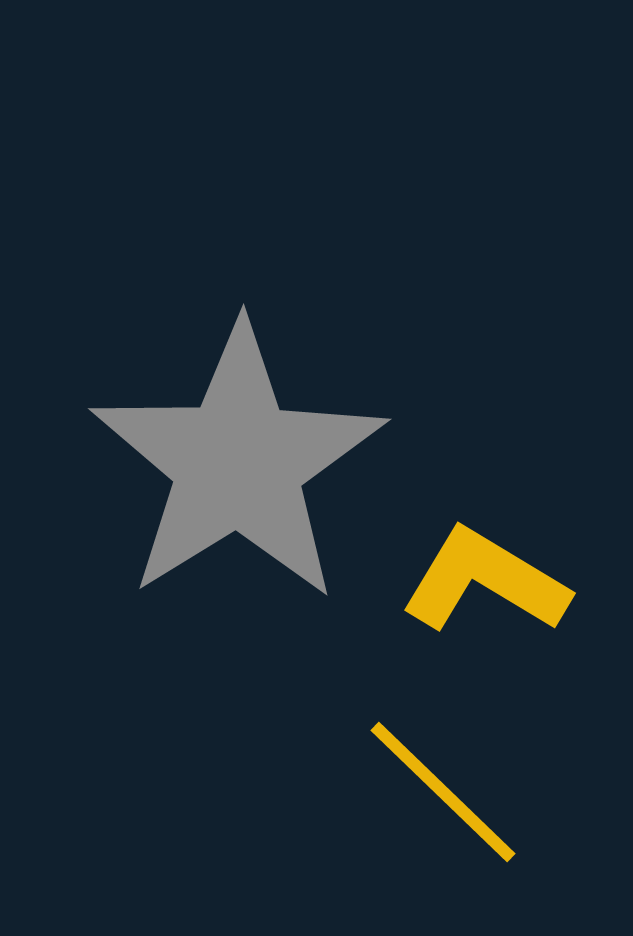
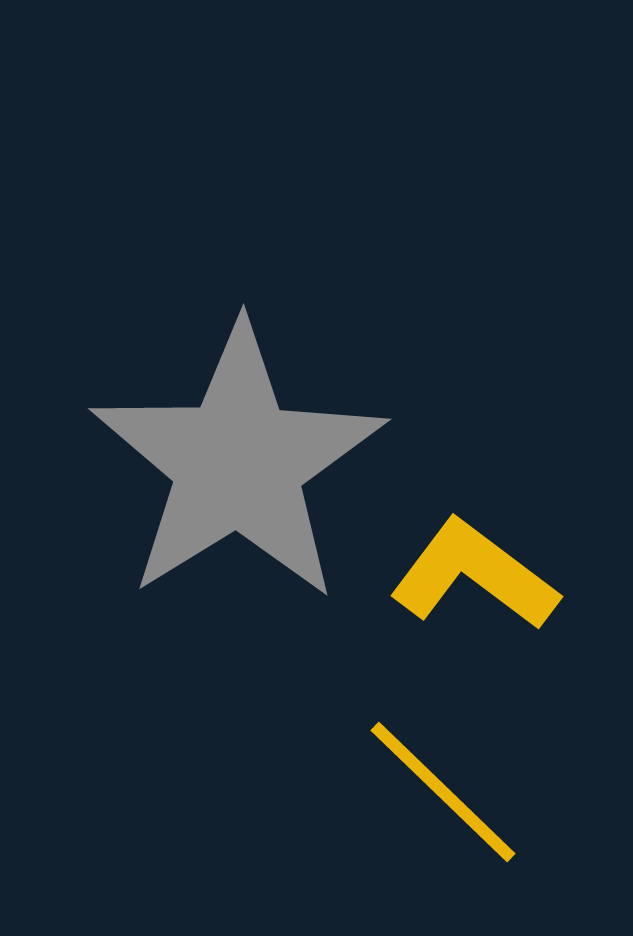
yellow L-shape: moved 11 px left, 6 px up; rotated 6 degrees clockwise
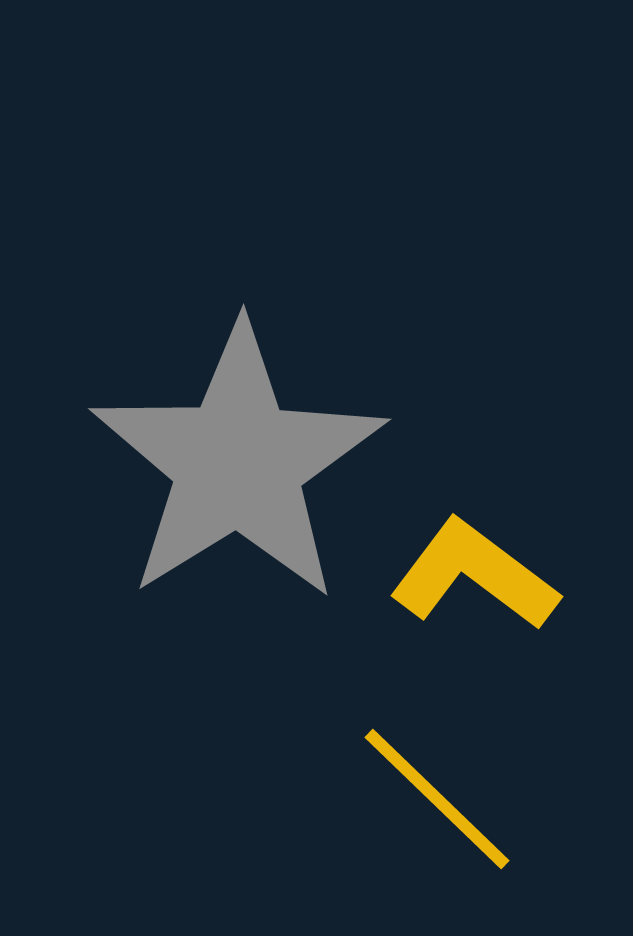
yellow line: moved 6 px left, 7 px down
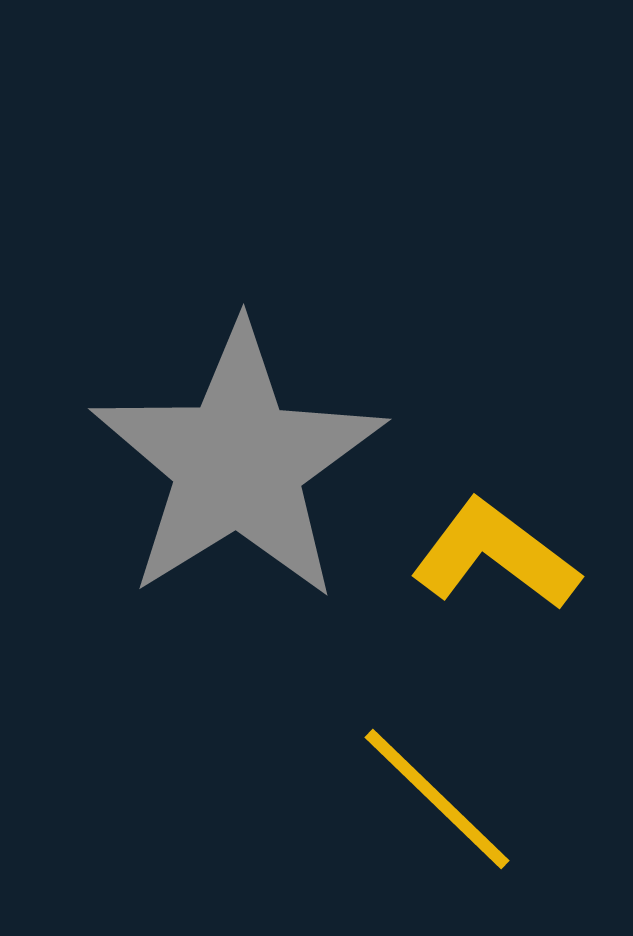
yellow L-shape: moved 21 px right, 20 px up
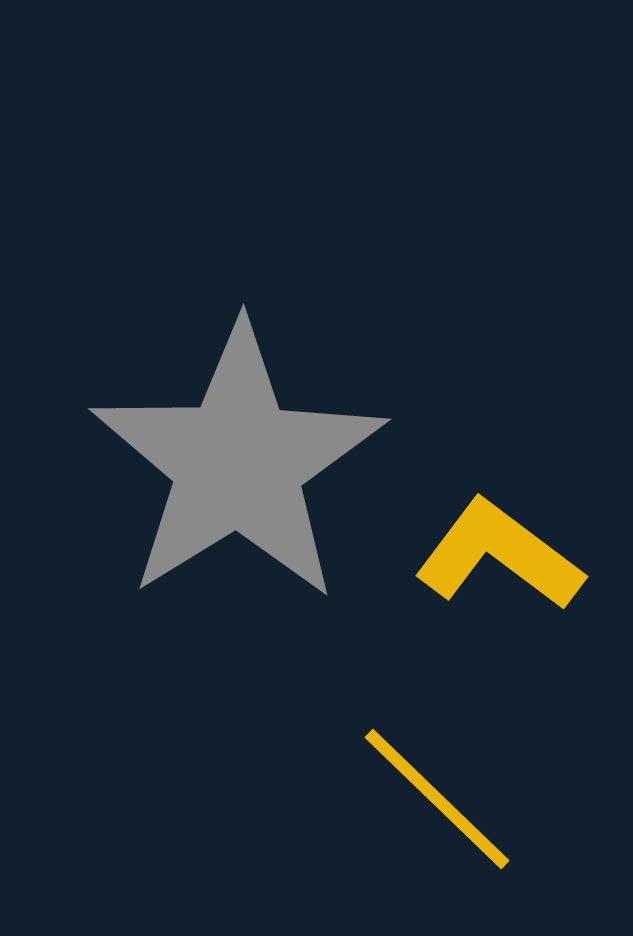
yellow L-shape: moved 4 px right
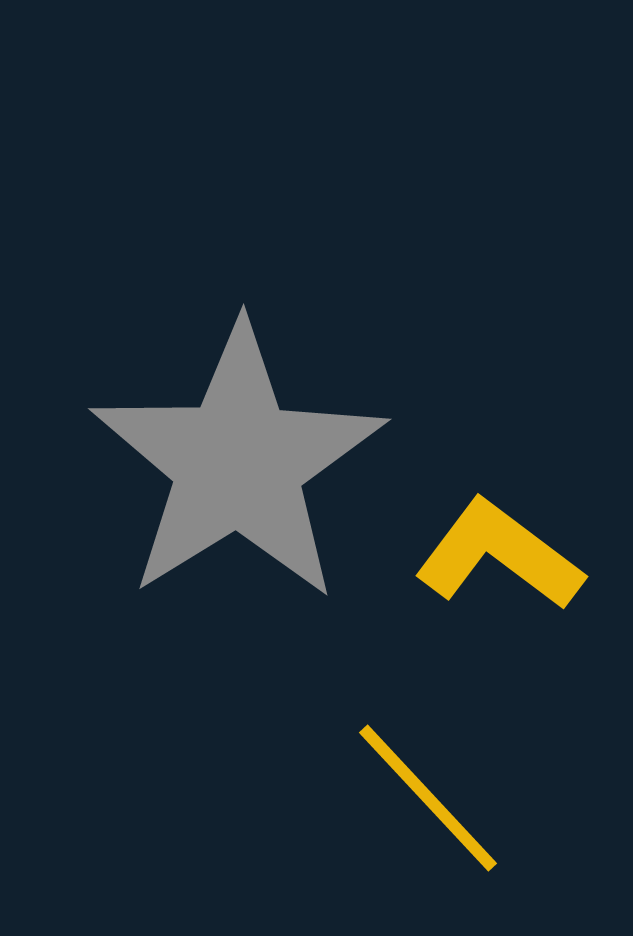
yellow line: moved 9 px left, 1 px up; rotated 3 degrees clockwise
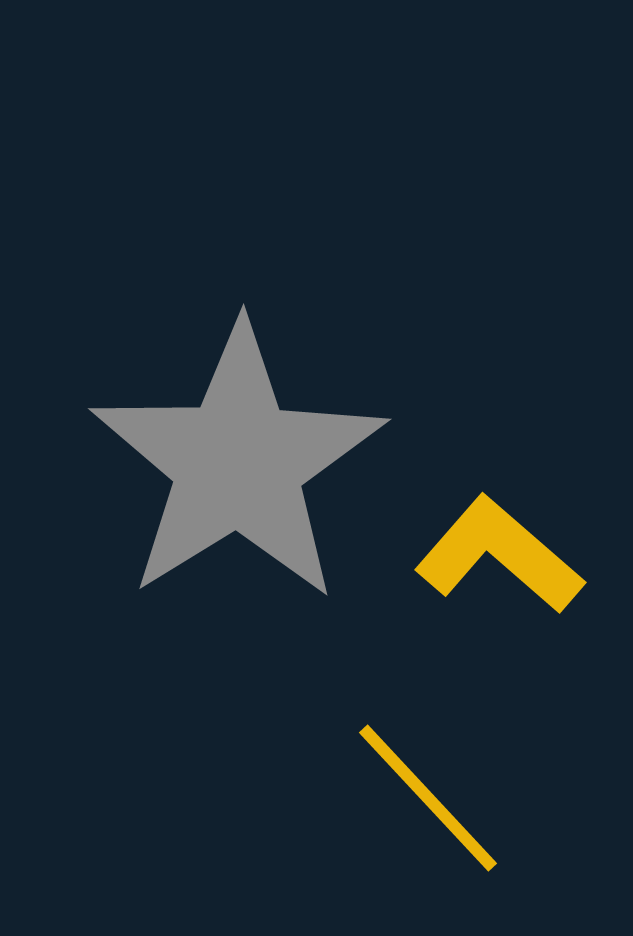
yellow L-shape: rotated 4 degrees clockwise
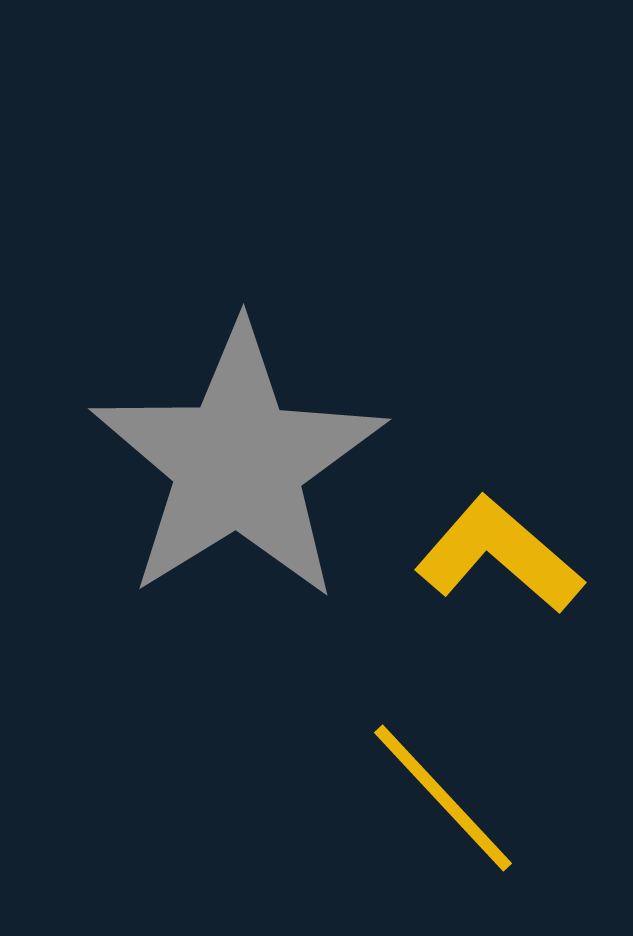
yellow line: moved 15 px right
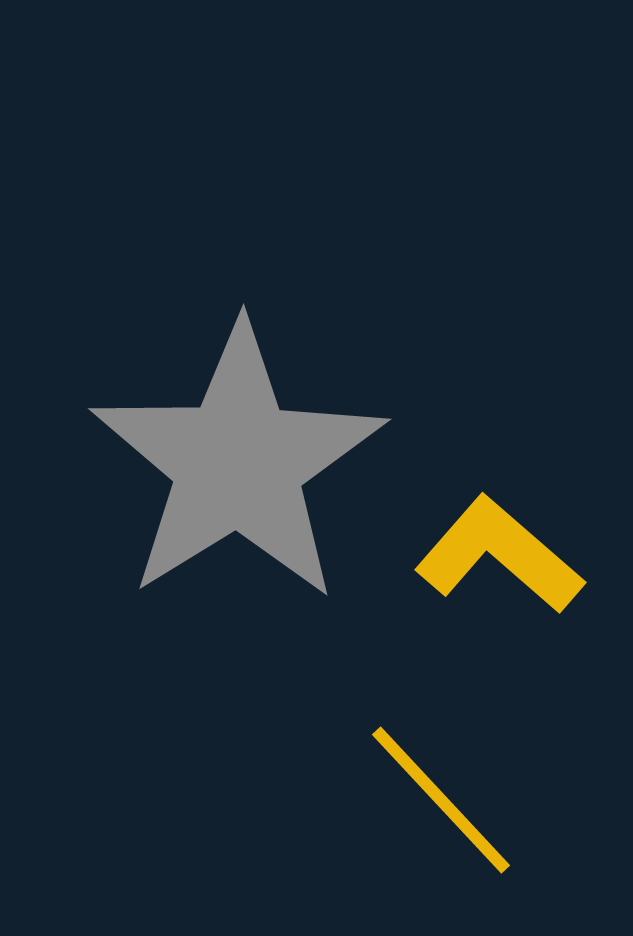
yellow line: moved 2 px left, 2 px down
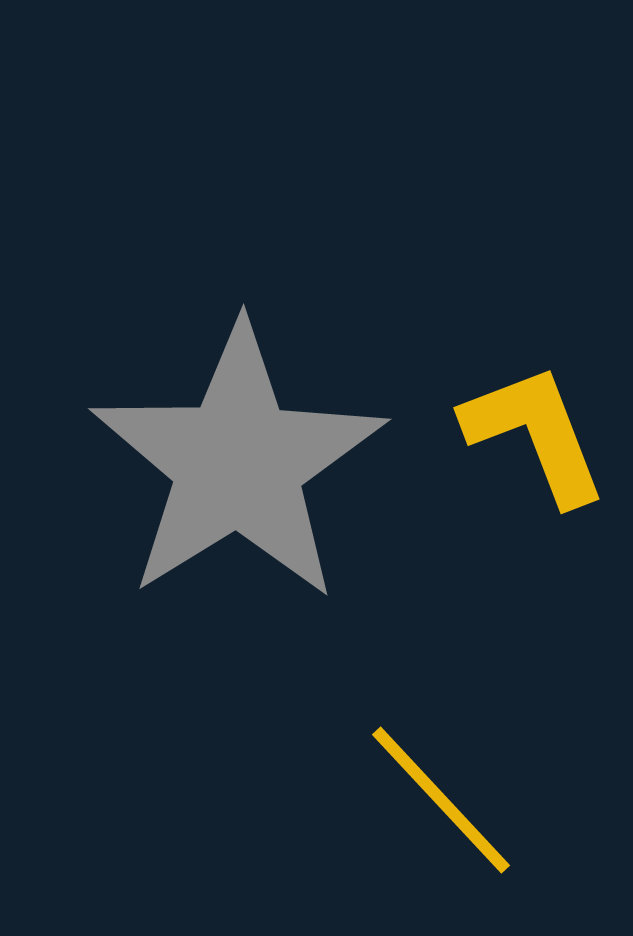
yellow L-shape: moved 36 px right, 121 px up; rotated 28 degrees clockwise
